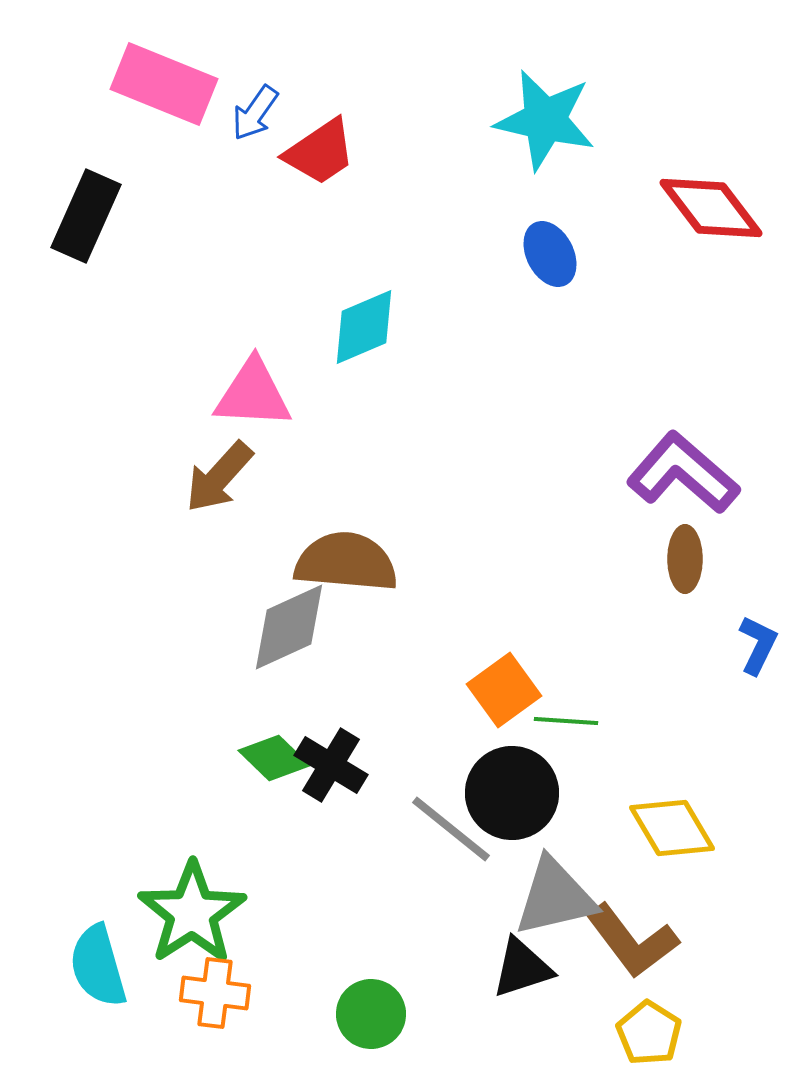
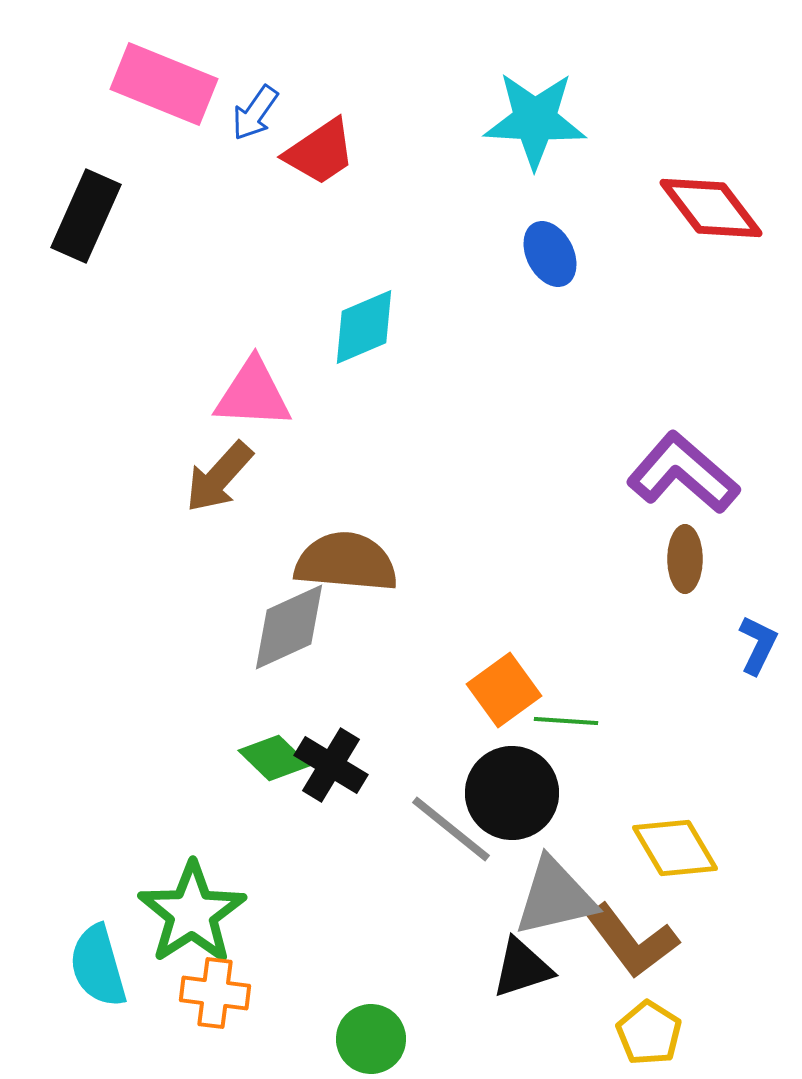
cyan star: moved 10 px left; rotated 10 degrees counterclockwise
yellow diamond: moved 3 px right, 20 px down
green circle: moved 25 px down
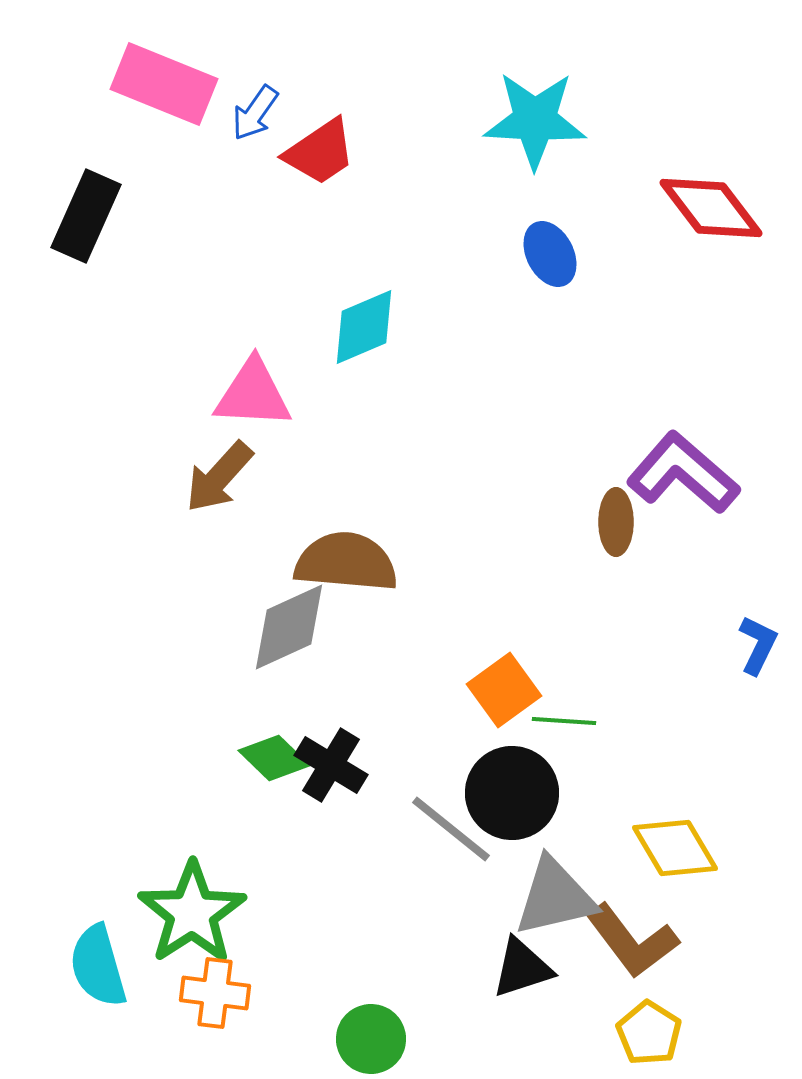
brown ellipse: moved 69 px left, 37 px up
green line: moved 2 px left
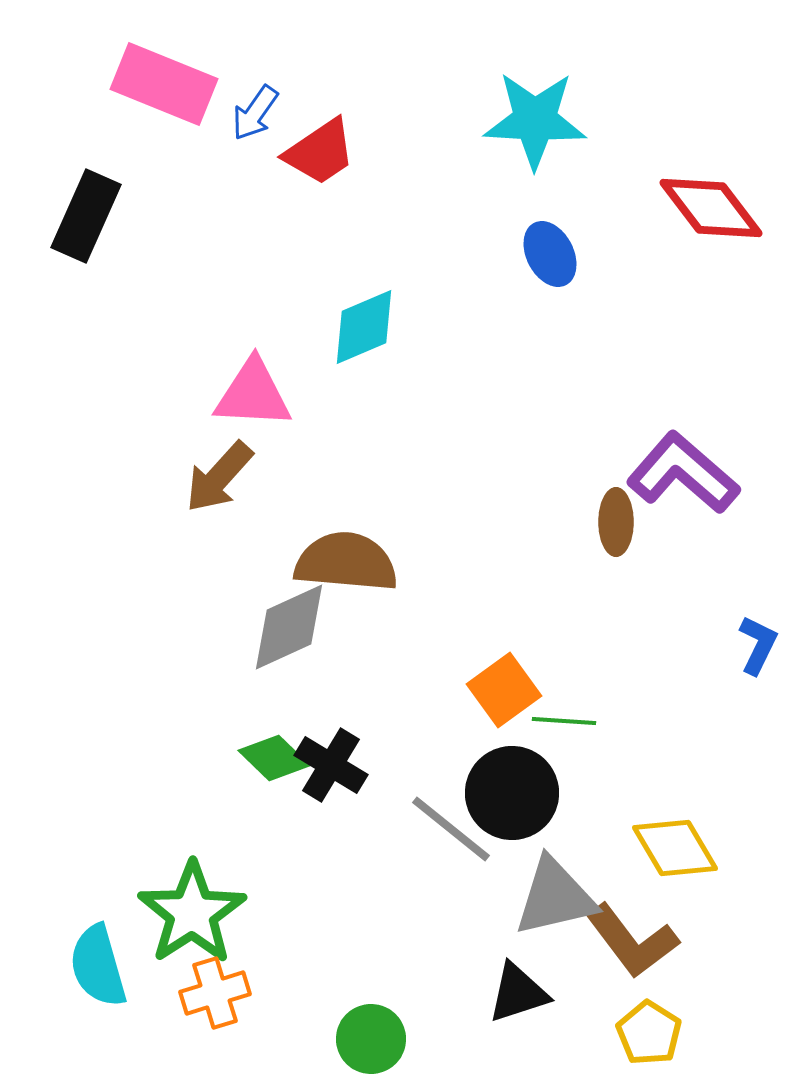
black triangle: moved 4 px left, 25 px down
orange cross: rotated 24 degrees counterclockwise
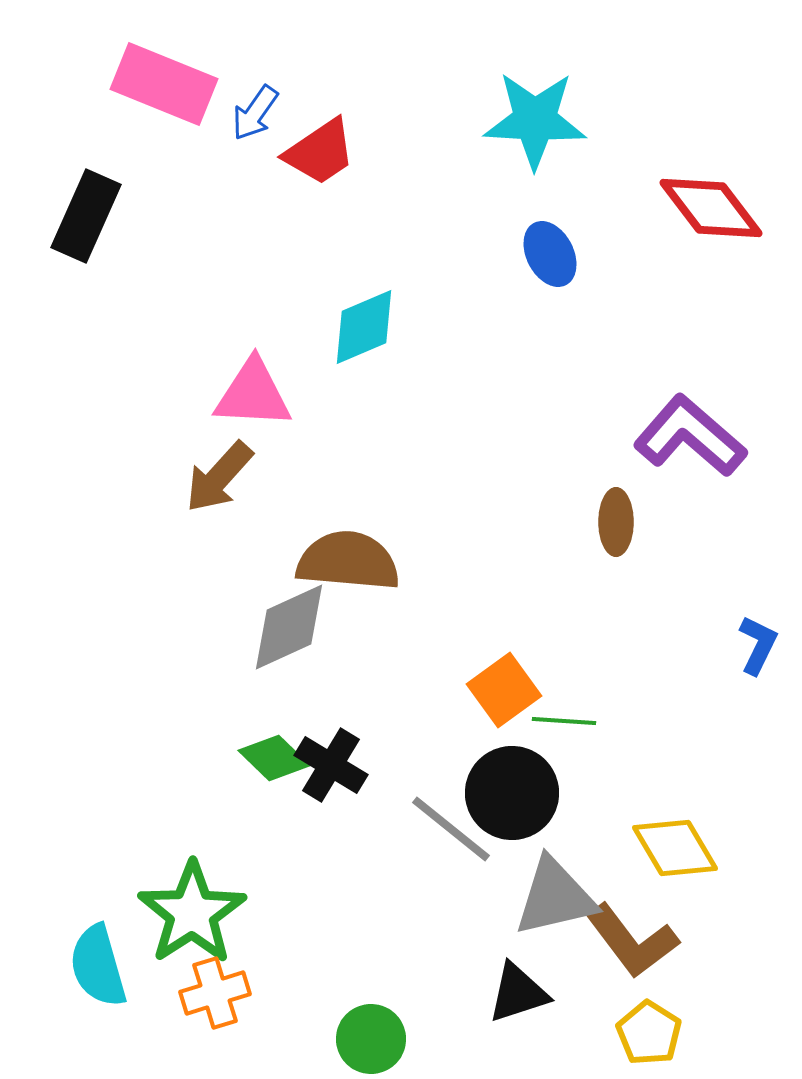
purple L-shape: moved 7 px right, 37 px up
brown semicircle: moved 2 px right, 1 px up
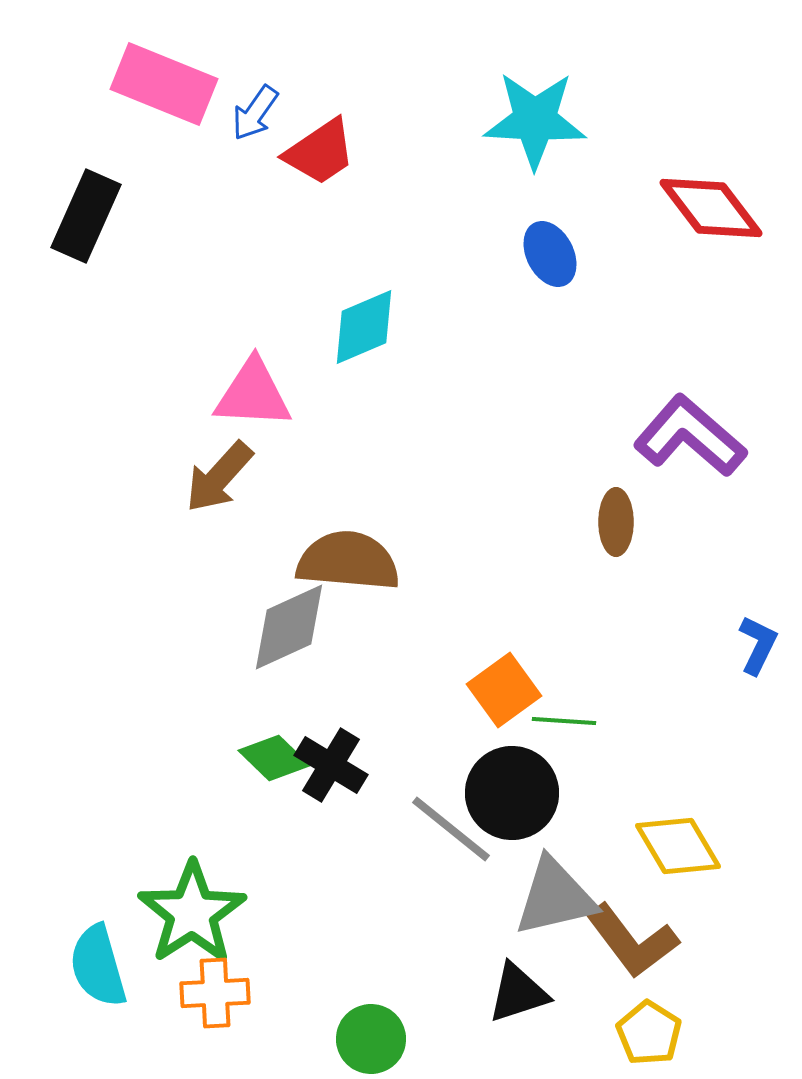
yellow diamond: moved 3 px right, 2 px up
orange cross: rotated 14 degrees clockwise
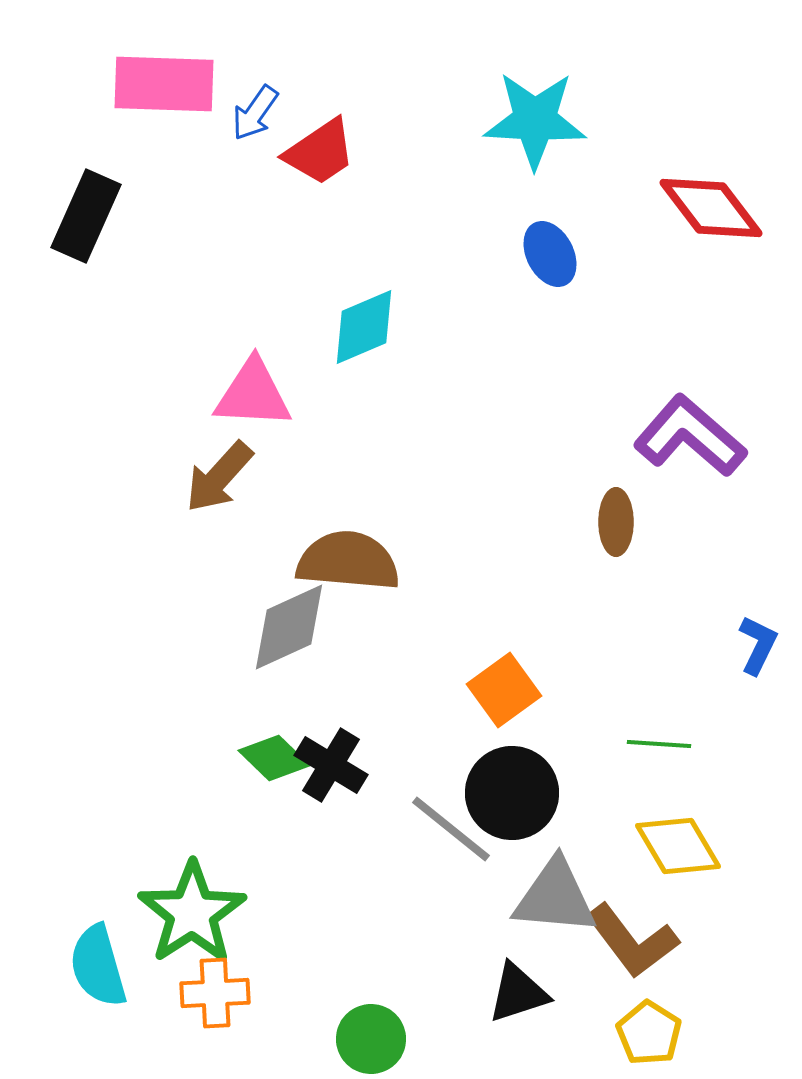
pink rectangle: rotated 20 degrees counterclockwise
green line: moved 95 px right, 23 px down
gray triangle: rotated 18 degrees clockwise
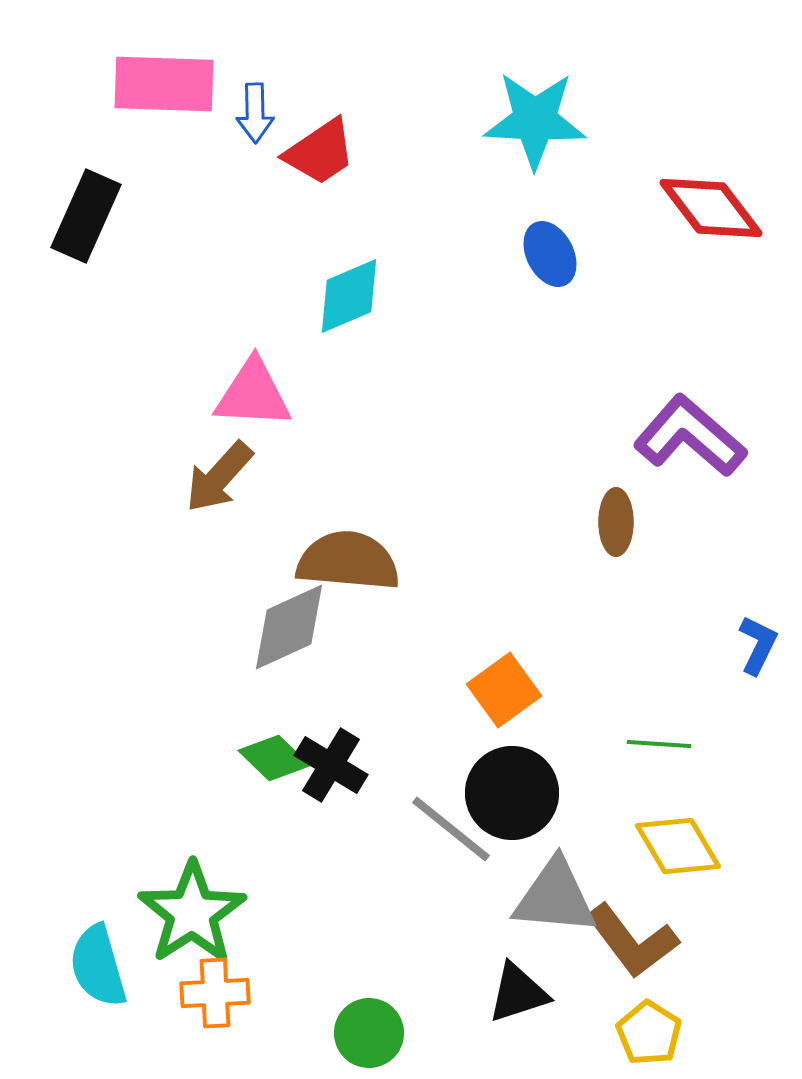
blue arrow: rotated 36 degrees counterclockwise
cyan diamond: moved 15 px left, 31 px up
green circle: moved 2 px left, 6 px up
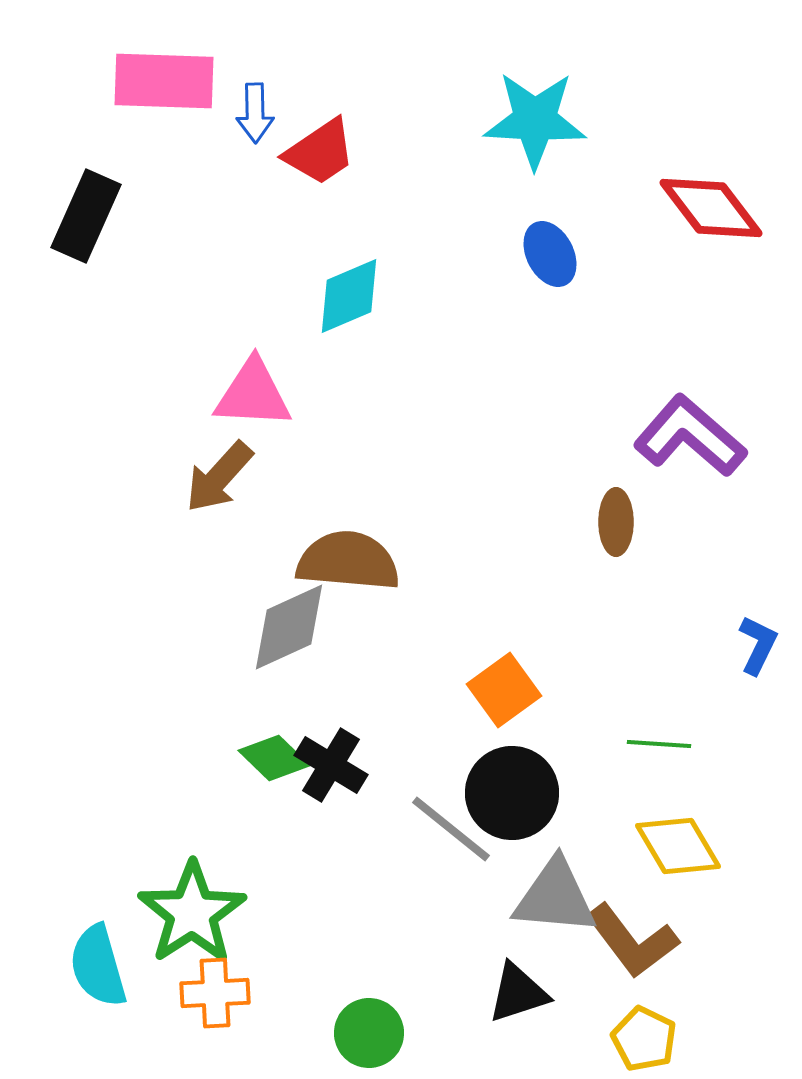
pink rectangle: moved 3 px up
yellow pentagon: moved 5 px left, 6 px down; rotated 6 degrees counterclockwise
